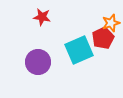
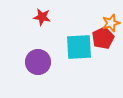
cyan square: moved 3 px up; rotated 20 degrees clockwise
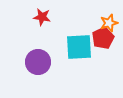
orange star: moved 2 px left
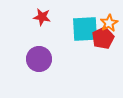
orange star: rotated 12 degrees counterclockwise
cyan square: moved 6 px right, 18 px up
purple circle: moved 1 px right, 3 px up
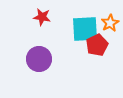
orange star: moved 1 px right
red pentagon: moved 6 px left, 7 px down
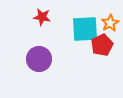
red pentagon: moved 5 px right
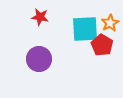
red star: moved 2 px left
red pentagon: rotated 15 degrees counterclockwise
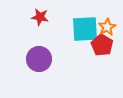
orange star: moved 3 px left, 4 px down
